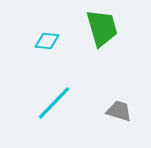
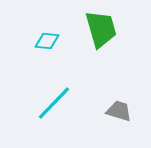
green trapezoid: moved 1 px left, 1 px down
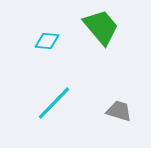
green trapezoid: moved 2 px up; rotated 24 degrees counterclockwise
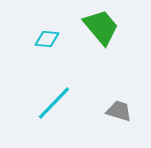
cyan diamond: moved 2 px up
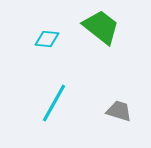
green trapezoid: rotated 12 degrees counterclockwise
cyan line: rotated 15 degrees counterclockwise
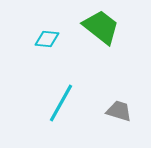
cyan line: moved 7 px right
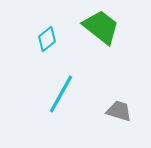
cyan diamond: rotated 45 degrees counterclockwise
cyan line: moved 9 px up
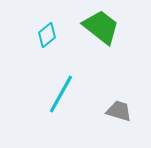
cyan diamond: moved 4 px up
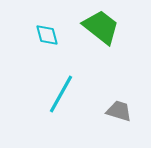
cyan diamond: rotated 65 degrees counterclockwise
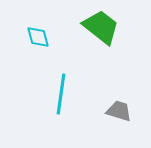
cyan diamond: moved 9 px left, 2 px down
cyan line: rotated 21 degrees counterclockwise
